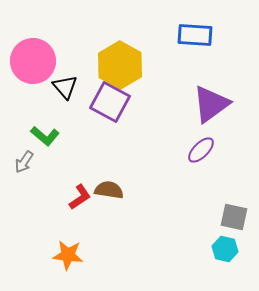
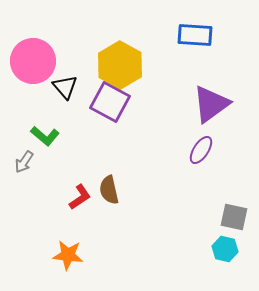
purple ellipse: rotated 12 degrees counterclockwise
brown semicircle: rotated 112 degrees counterclockwise
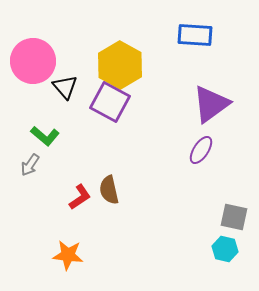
gray arrow: moved 6 px right, 3 px down
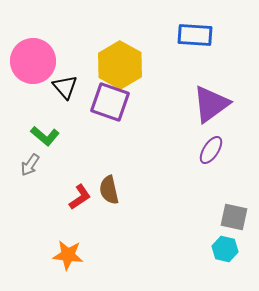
purple square: rotated 9 degrees counterclockwise
purple ellipse: moved 10 px right
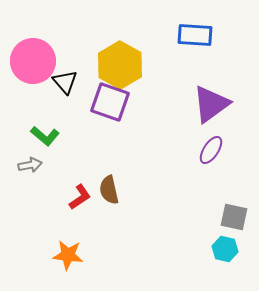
black triangle: moved 5 px up
gray arrow: rotated 135 degrees counterclockwise
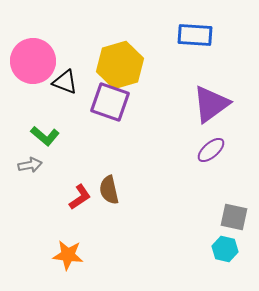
yellow hexagon: rotated 15 degrees clockwise
black triangle: rotated 28 degrees counterclockwise
purple ellipse: rotated 16 degrees clockwise
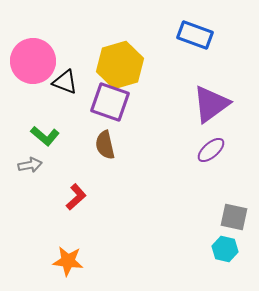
blue rectangle: rotated 16 degrees clockwise
brown semicircle: moved 4 px left, 45 px up
red L-shape: moved 4 px left; rotated 8 degrees counterclockwise
orange star: moved 6 px down
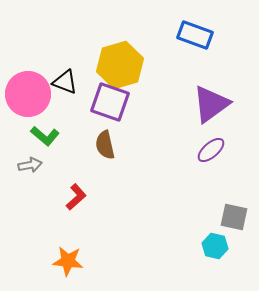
pink circle: moved 5 px left, 33 px down
cyan hexagon: moved 10 px left, 3 px up
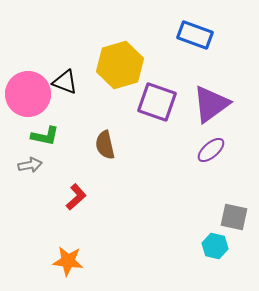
purple square: moved 47 px right
green L-shape: rotated 28 degrees counterclockwise
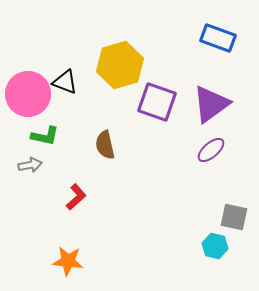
blue rectangle: moved 23 px right, 3 px down
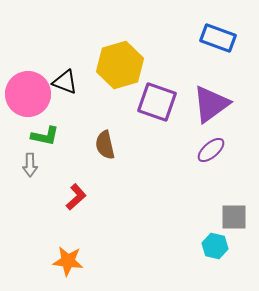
gray arrow: rotated 100 degrees clockwise
gray square: rotated 12 degrees counterclockwise
